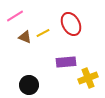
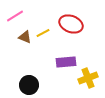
red ellipse: rotated 40 degrees counterclockwise
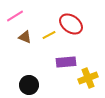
red ellipse: rotated 15 degrees clockwise
yellow line: moved 6 px right, 2 px down
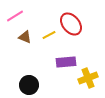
red ellipse: rotated 15 degrees clockwise
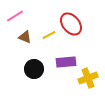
black circle: moved 5 px right, 16 px up
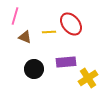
pink line: rotated 42 degrees counterclockwise
yellow line: moved 3 px up; rotated 24 degrees clockwise
yellow cross: rotated 12 degrees counterclockwise
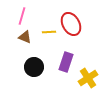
pink line: moved 7 px right
red ellipse: rotated 10 degrees clockwise
purple rectangle: rotated 66 degrees counterclockwise
black circle: moved 2 px up
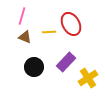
purple rectangle: rotated 24 degrees clockwise
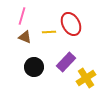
yellow cross: moved 2 px left
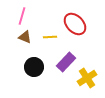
red ellipse: moved 4 px right; rotated 15 degrees counterclockwise
yellow line: moved 1 px right, 5 px down
yellow cross: moved 1 px right
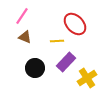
pink line: rotated 18 degrees clockwise
yellow line: moved 7 px right, 4 px down
black circle: moved 1 px right, 1 px down
